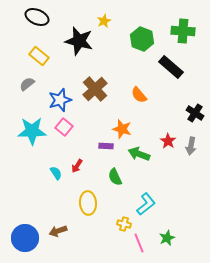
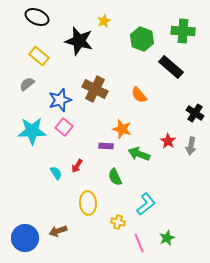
brown cross: rotated 20 degrees counterclockwise
yellow cross: moved 6 px left, 2 px up
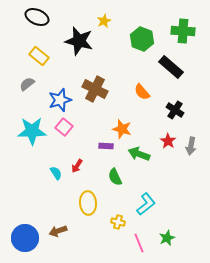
orange semicircle: moved 3 px right, 3 px up
black cross: moved 20 px left, 3 px up
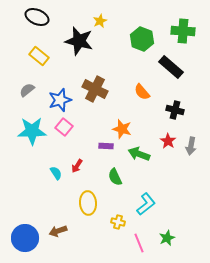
yellow star: moved 4 px left
gray semicircle: moved 6 px down
black cross: rotated 18 degrees counterclockwise
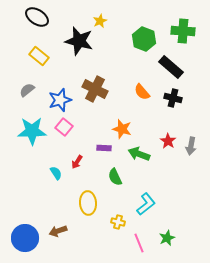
black ellipse: rotated 10 degrees clockwise
green hexagon: moved 2 px right
black cross: moved 2 px left, 12 px up
purple rectangle: moved 2 px left, 2 px down
red arrow: moved 4 px up
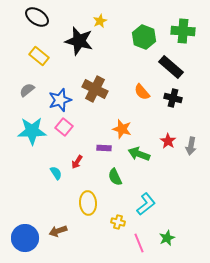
green hexagon: moved 2 px up
